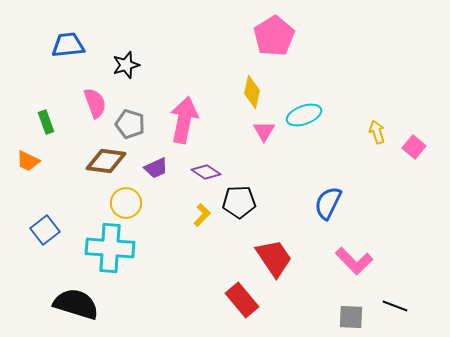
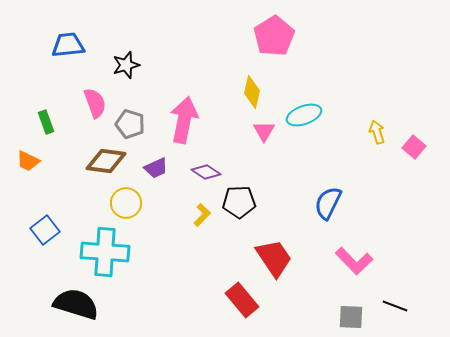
cyan cross: moved 5 px left, 4 px down
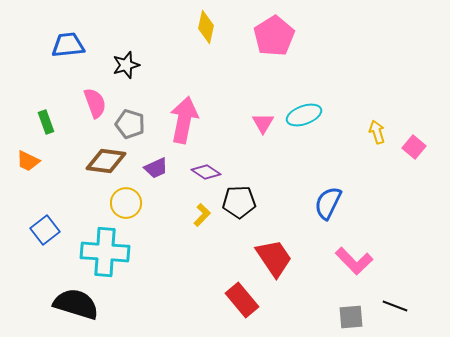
yellow diamond: moved 46 px left, 65 px up
pink triangle: moved 1 px left, 8 px up
gray square: rotated 8 degrees counterclockwise
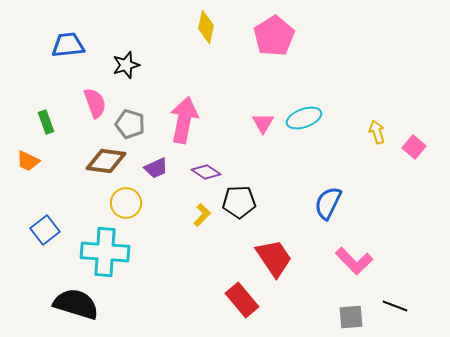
cyan ellipse: moved 3 px down
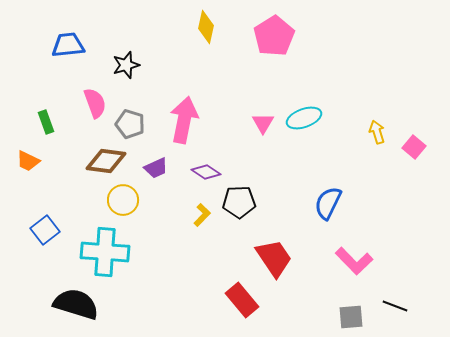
yellow circle: moved 3 px left, 3 px up
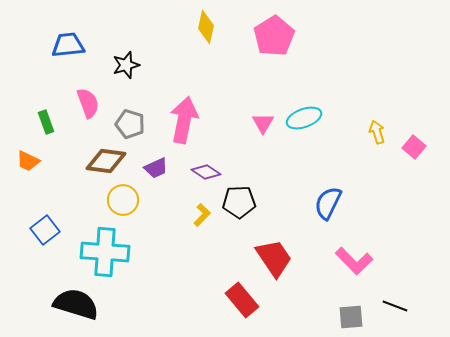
pink semicircle: moved 7 px left
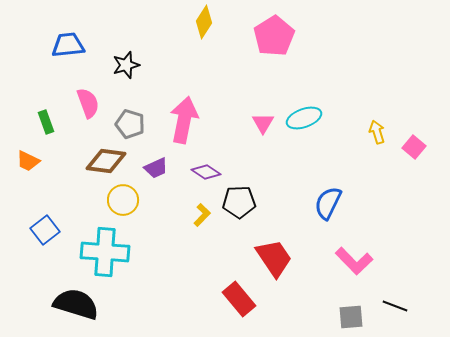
yellow diamond: moved 2 px left, 5 px up; rotated 20 degrees clockwise
red rectangle: moved 3 px left, 1 px up
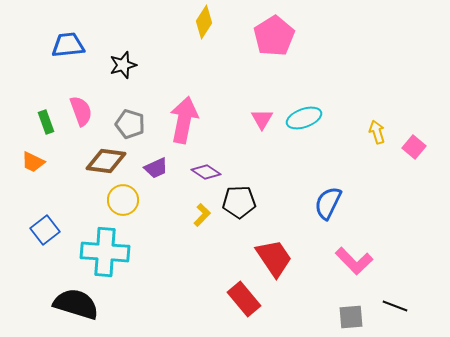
black star: moved 3 px left
pink semicircle: moved 7 px left, 8 px down
pink triangle: moved 1 px left, 4 px up
orange trapezoid: moved 5 px right, 1 px down
red rectangle: moved 5 px right
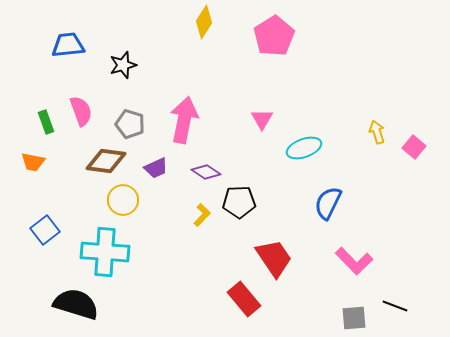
cyan ellipse: moved 30 px down
orange trapezoid: rotated 15 degrees counterclockwise
gray square: moved 3 px right, 1 px down
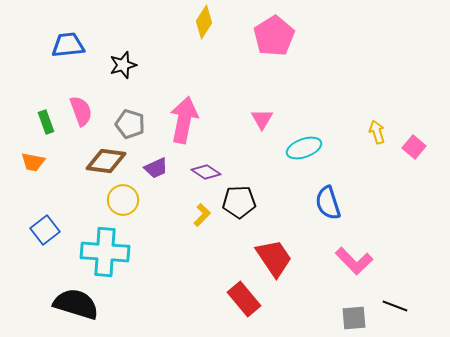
blue semicircle: rotated 44 degrees counterclockwise
